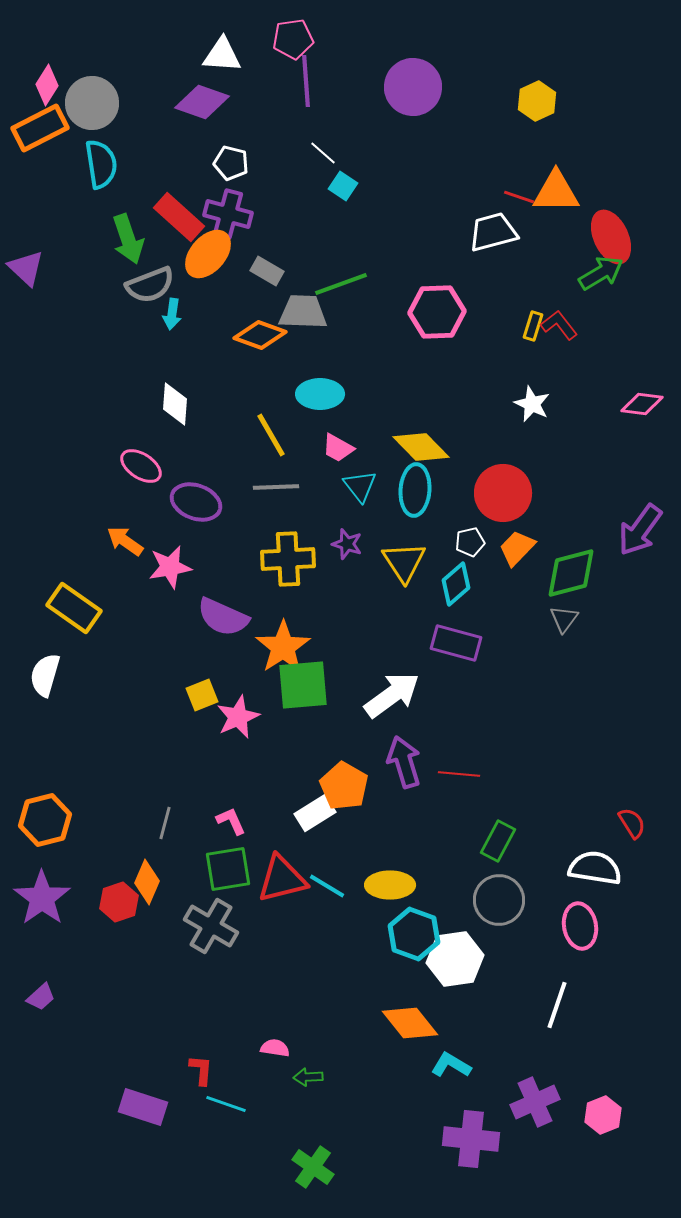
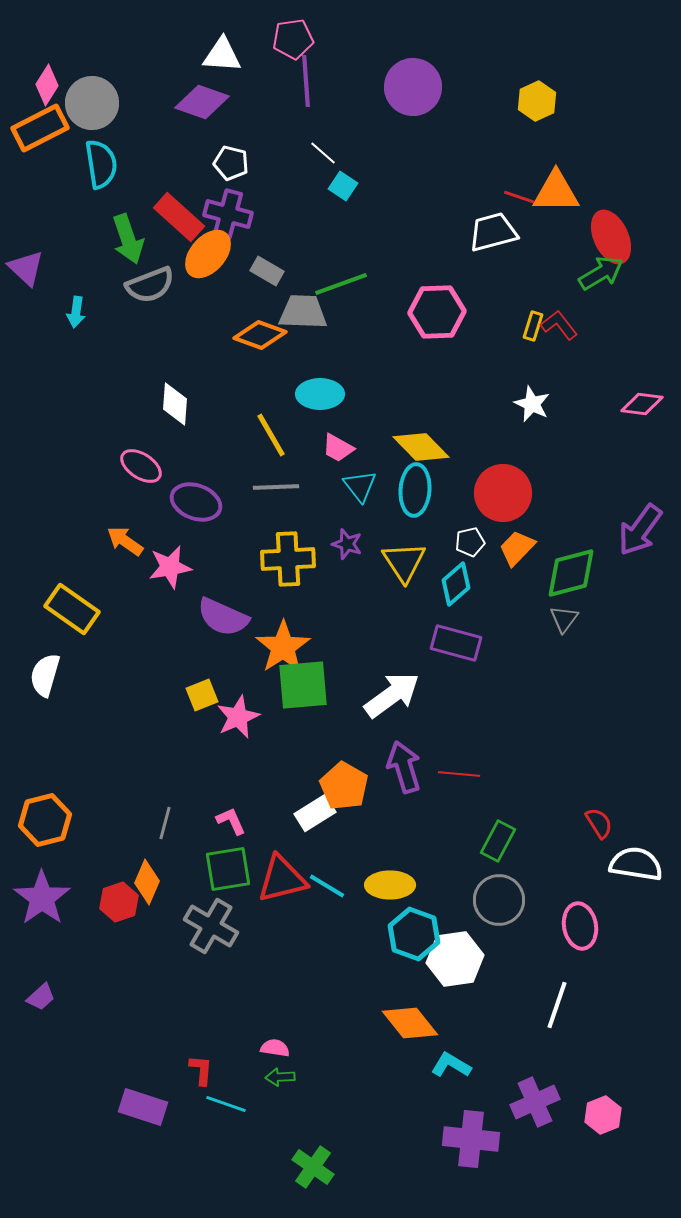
cyan arrow at (172, 314): moved 96 px left, 2 px up
yellow rectangle at (74, 608): moved 2 px left, 1 px down
purple arrow at (404, 762): moved 5 px down
red semicircle at (632, 823): moved 33 px left
white semicircle at (595, 868): moved 41 px right, 4 px up
green arrow at (308, 1077): moved 28 px left
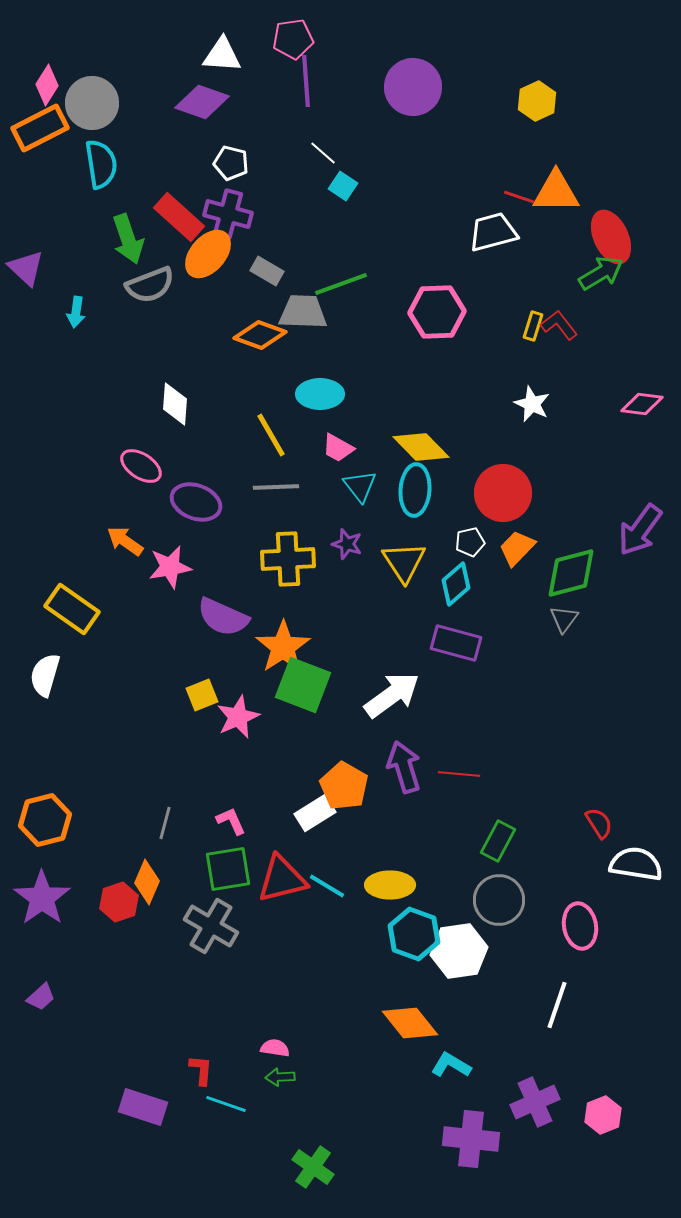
green square at (303, 685): rotated 26 degrees clockwise
white hexagon at (455, 959): moved 4 px right, 8 px up
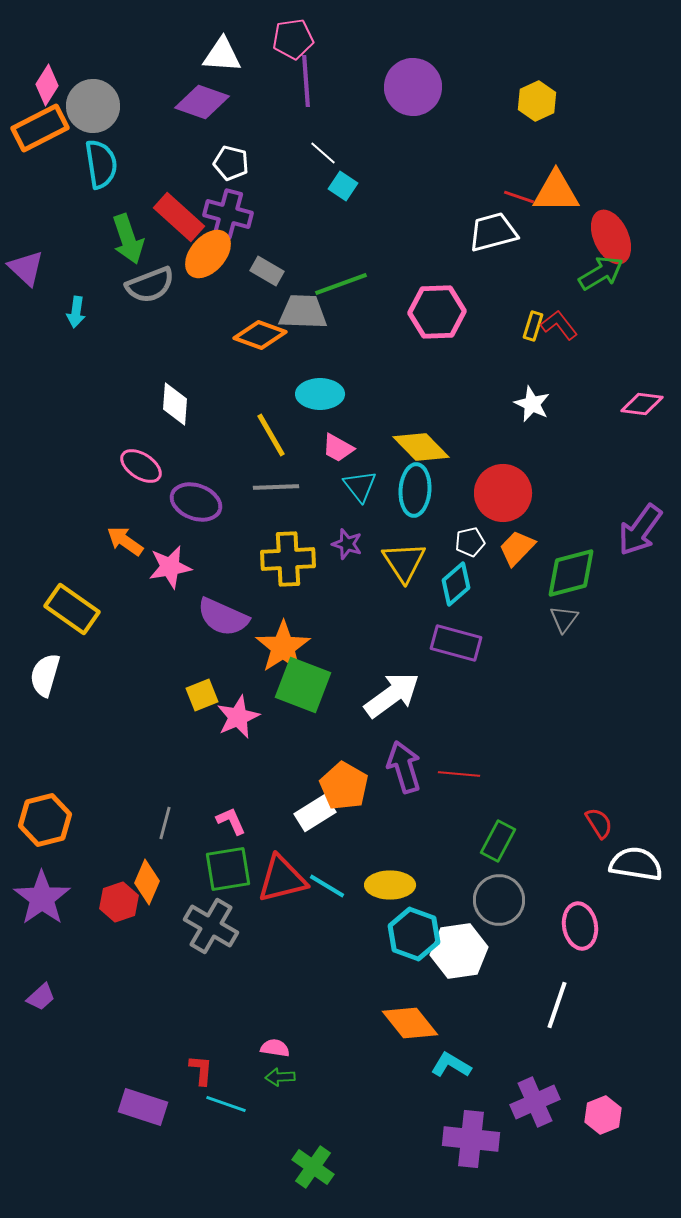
gray circle at (92, 103): moved 1 px right, 3 px down
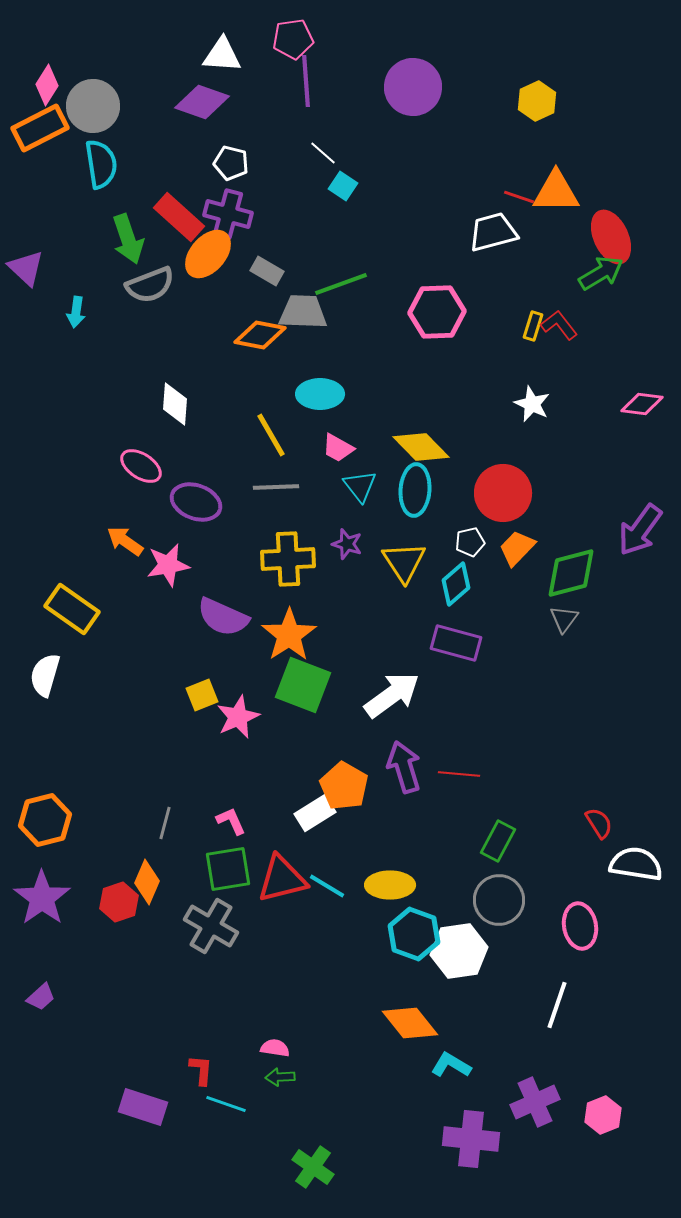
orange diamond at (260, 335): rotated 9 degrees counterclockwise
pink star at (170, 567): moved 2 px left, 2 px up
orange star at (283, 647): moved 6 px right, 12 px up
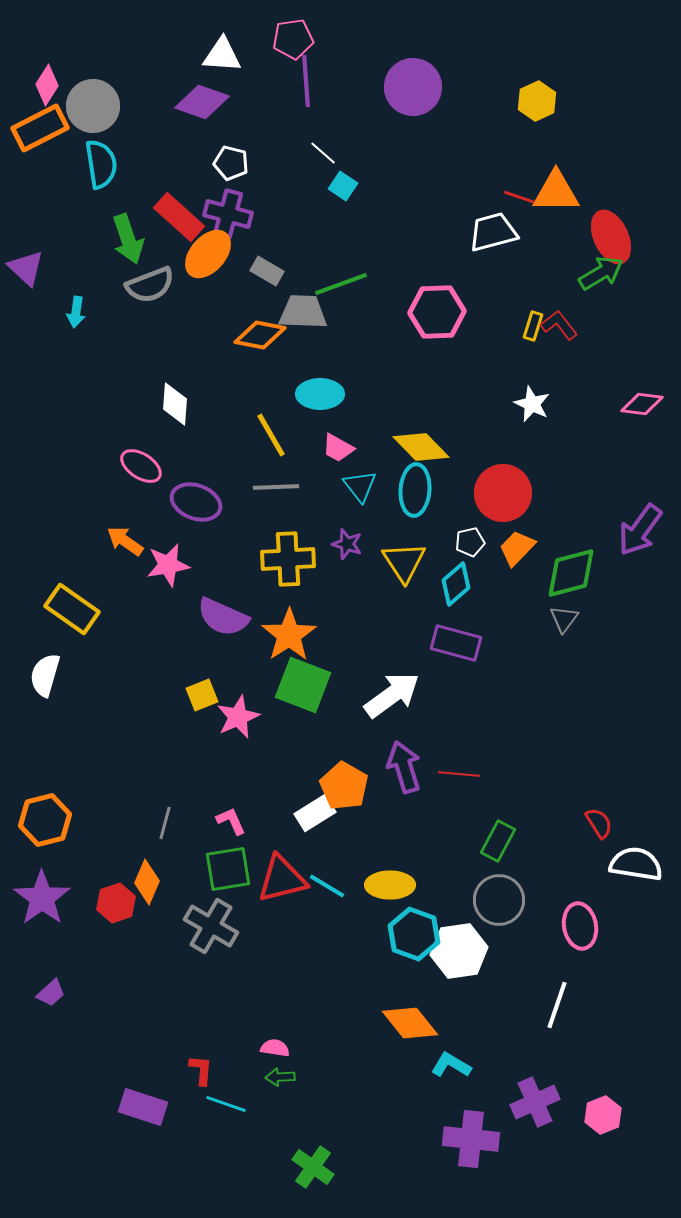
red hexagon at (119, 902): moved 3 px left, 1 px down
purple trapezoid at (41, 997): moved 10 px right, 4 px up
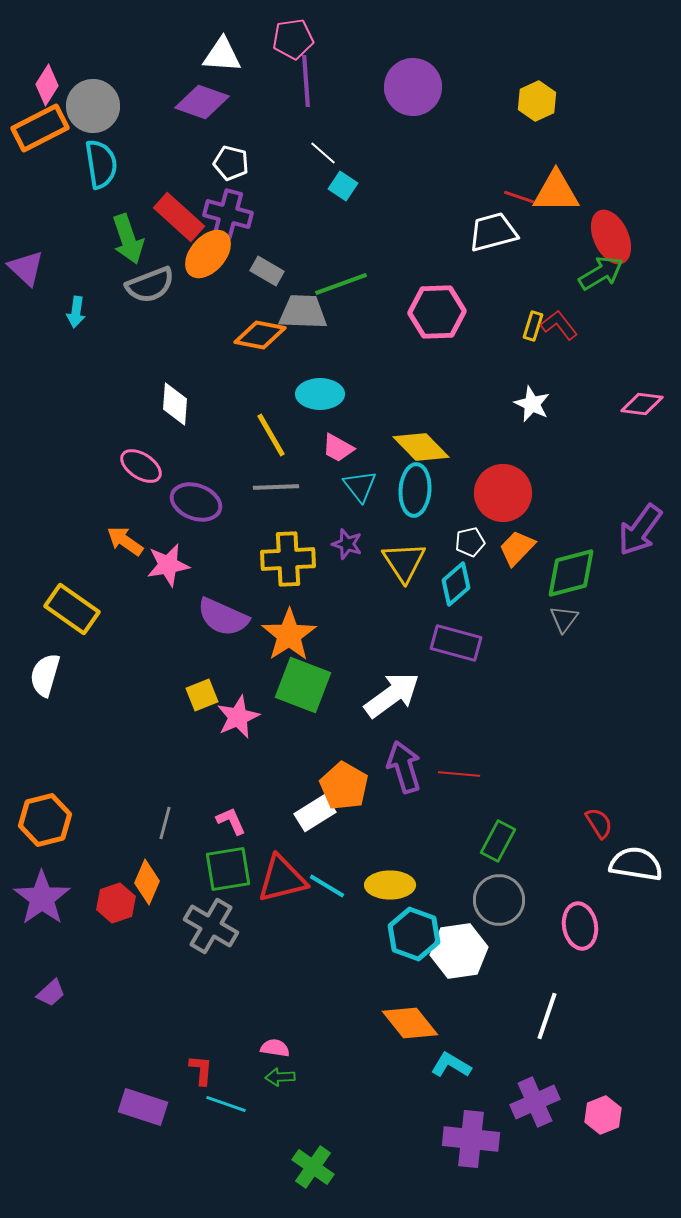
white line at (557, 1005): moved 10 px left, 11 px down
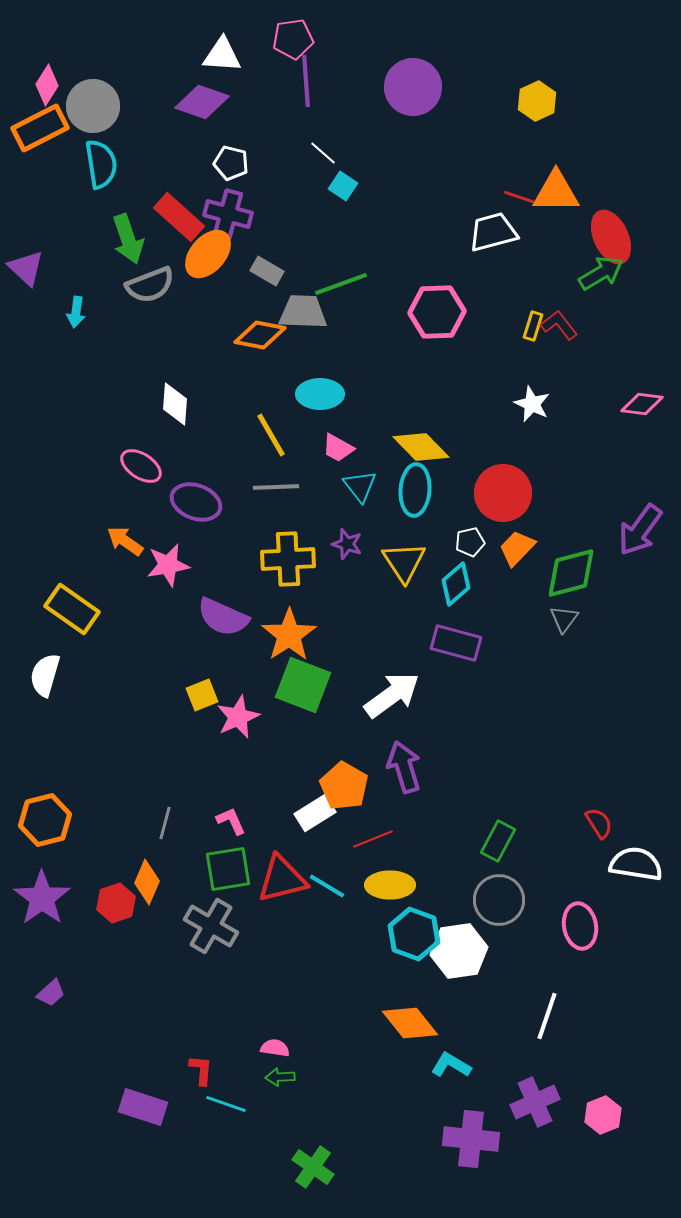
red line at (459, 774): moved 86 px left, 65 px down; rotated 27 degrees counterclockwise
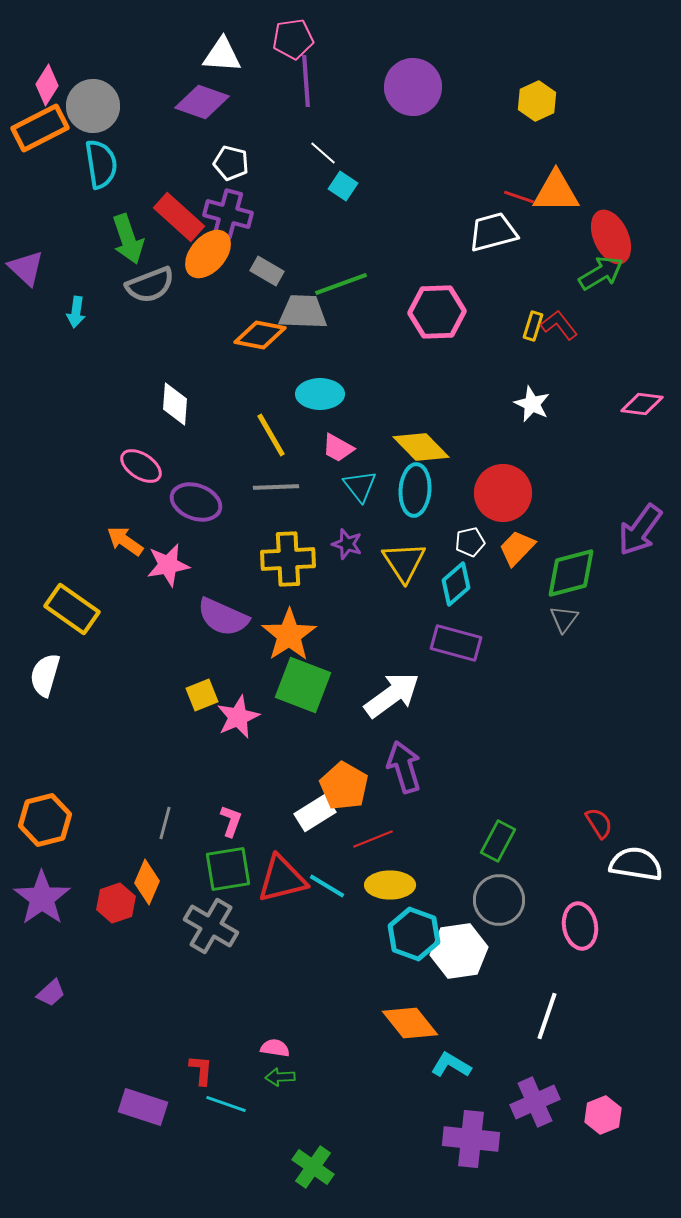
pink L-shape at (231, 821): rotated 44 degrees clockwise
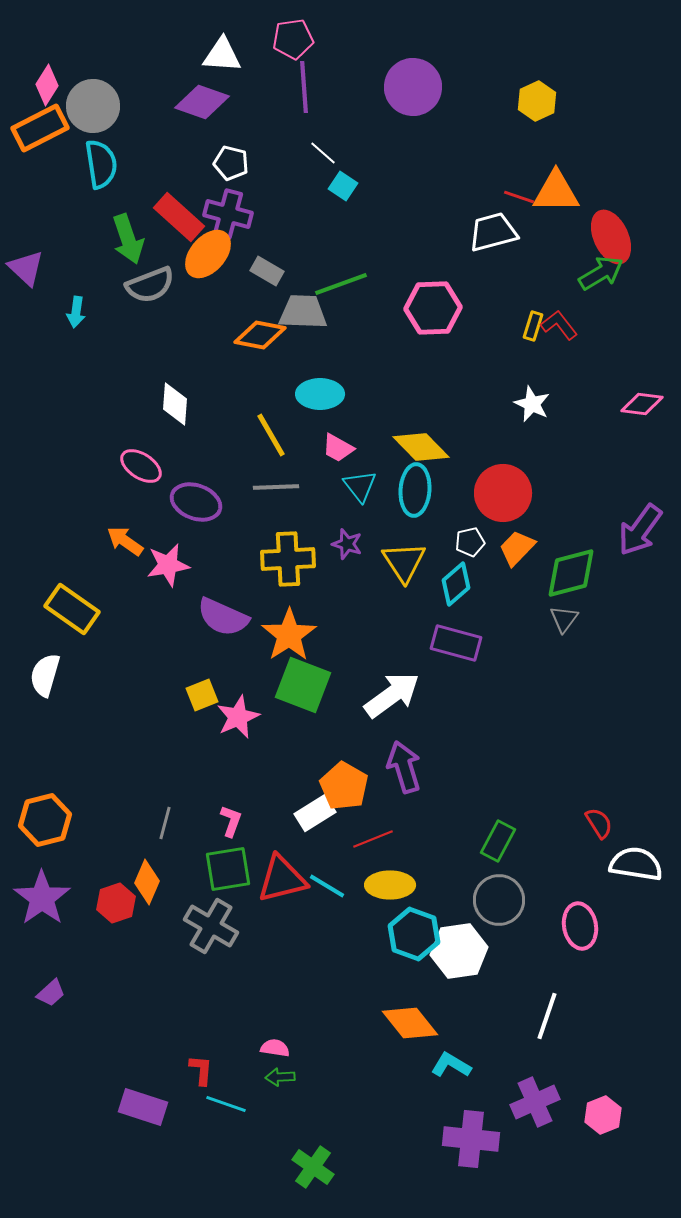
purple line at (306, 81): moved 2 px left, 6 px down
pink hexagon at (437, 312): moved 4 px left, 4 px up
